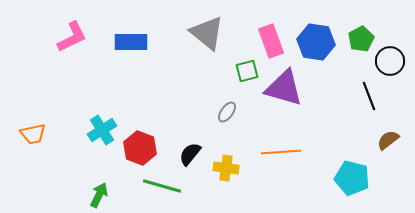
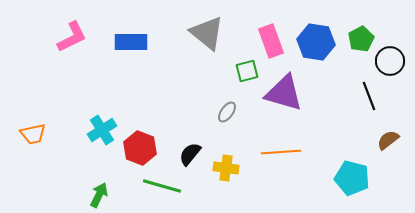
purple triangle: moved 5 px down
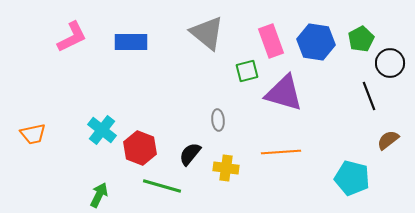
black circle: moved 2 px down
gray ellipse: moved 9 px left, 8 px down; rotated 40 degrees counterclockwise
cyan cross: rotated 20 degrees counterclockwise
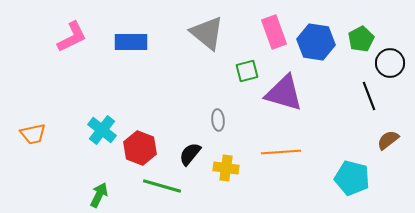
pink rectangle: moved 3 px right, 9 px up
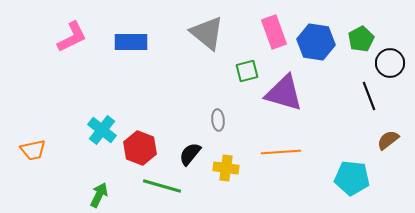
orange trapezoid: moved 16 px down
cyan pentagon: rotated 8 degrees counterclockwise
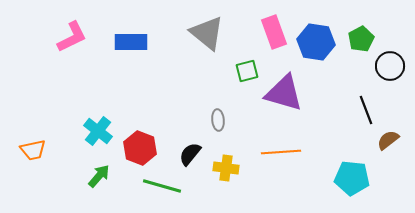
black circle: moved 3 px down
black line: moved 3 px left, 14 px down
cyan cross: moved 4 px left, 1 px down
green arrow: moved 19 px up; rotated 15 degrees clockwise
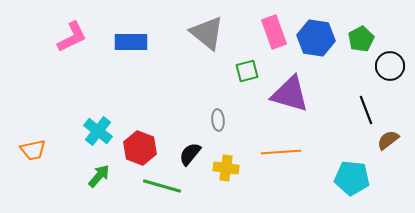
blue hexagon: moved 4 px up
purple triangle: moved 6 px right, 1 px down
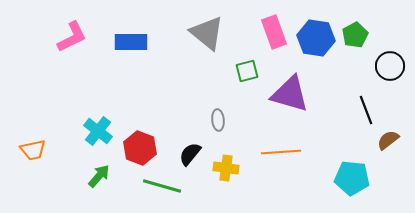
green pentagon: moved 6 px left, 4 px up
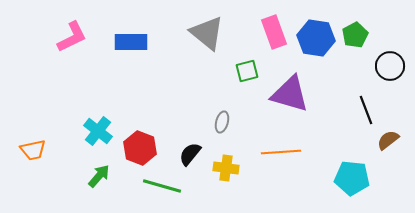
gray ellipse: moved 4 px right, 2 px down; rotated 20 degrees clockwise
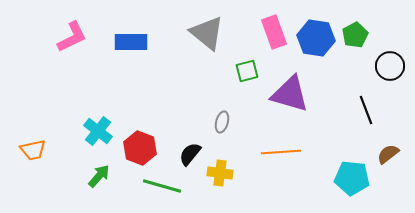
brown semicircle: moved 14 px down
yellow cross: moved 6 px left, 5 px down
